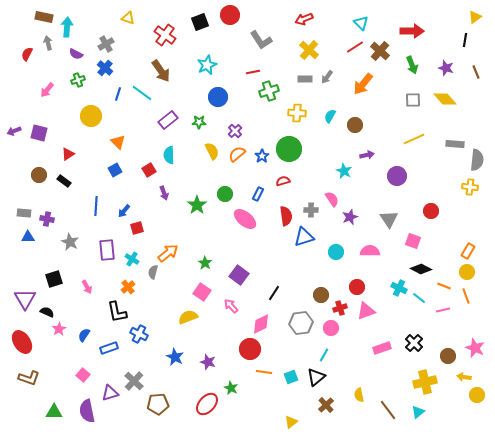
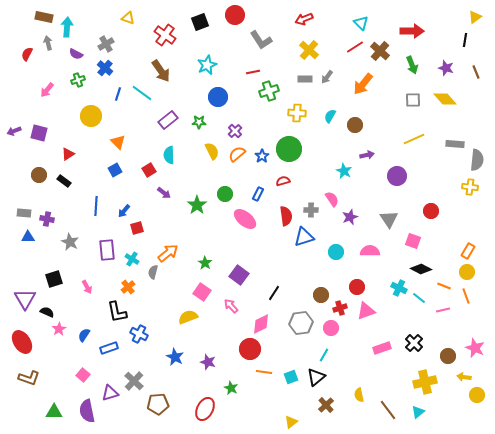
red circle at (230, 15): moved 5 px right
purple arrow at (164, 193): rotated 32 degrees counterclockwise
red ellipse at (207, 404): moved 2 px left, 5 px down; rotated 15 degrees counterclockwise
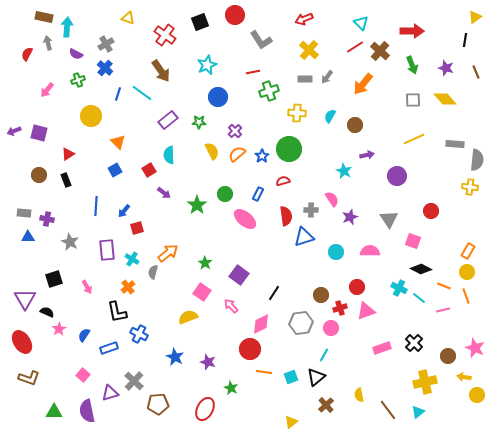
black rectangle at (64, 181): moved 2 px right, 1 px up; rotated 32 degrees clockwise
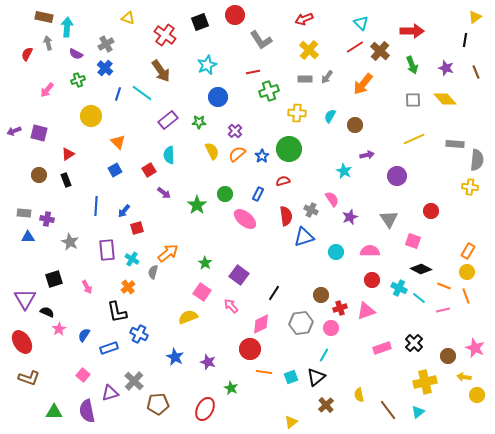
gray cross at (311, 210): rotated 24 degrees clockwise
red circle at (357, 287): moved 15 px right, 7 px up
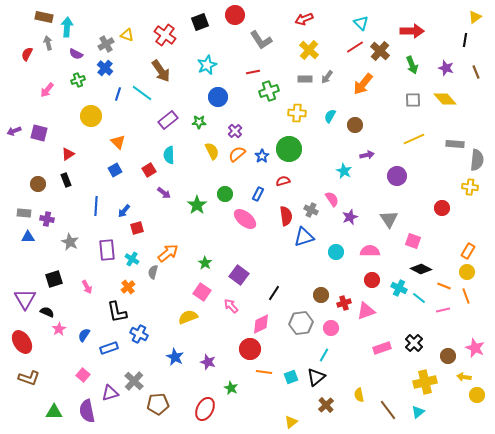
yellow triangle at (128, 18): moved 1 px left, 17 px down
brown circle at (39, 175): moved 1 px left, 9 px down
red circle at (431, 211): moved 11 px right, 3 px up
red cross at (340, 308): moved 4 px right, 5 px up
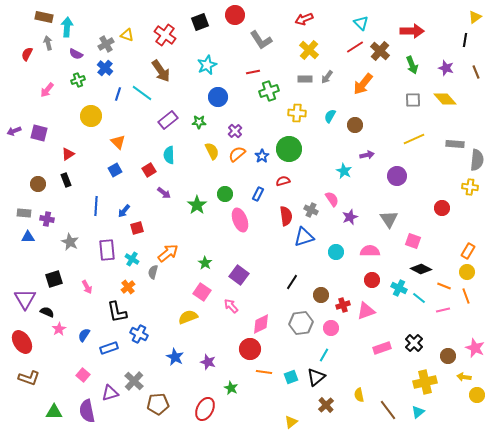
pink ellipse at (245, 219): moved 5 px left, 1 px down; rotated 30 degrees clockwise
black line at (274, 293): moved 18 px right, 11 px up
red cross at (344, 303): moved 1 px left, 2 px down
